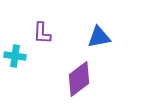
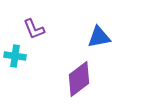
purple L-shape: moved 8 px left, 4 px up; rotated 25 degrees counterclockwise
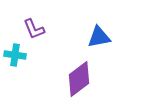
cyan cross: moved 1 px up
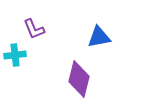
cyan cross: rotated 15 degrees counterclockwise
purple diamond: rotated 39 degrees counterclockwise
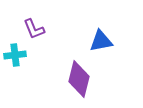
blue triangle: moved 2 px right, 4 px down
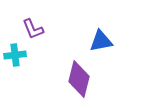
purple L-shape: moved 1 px left
